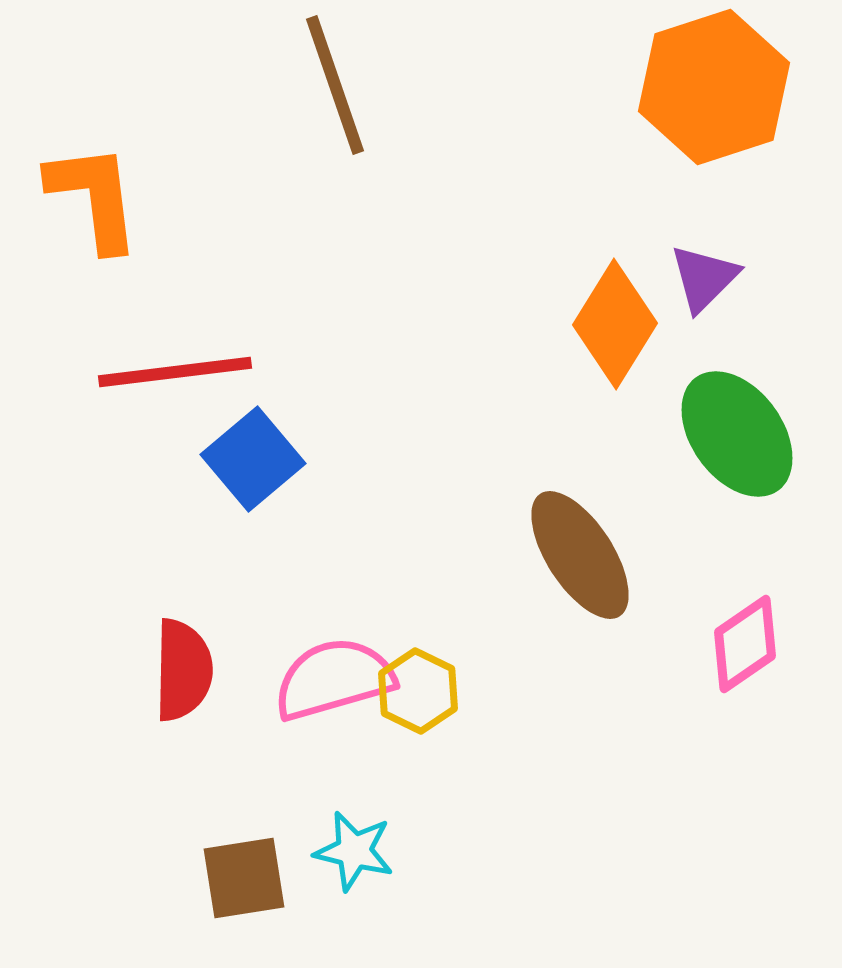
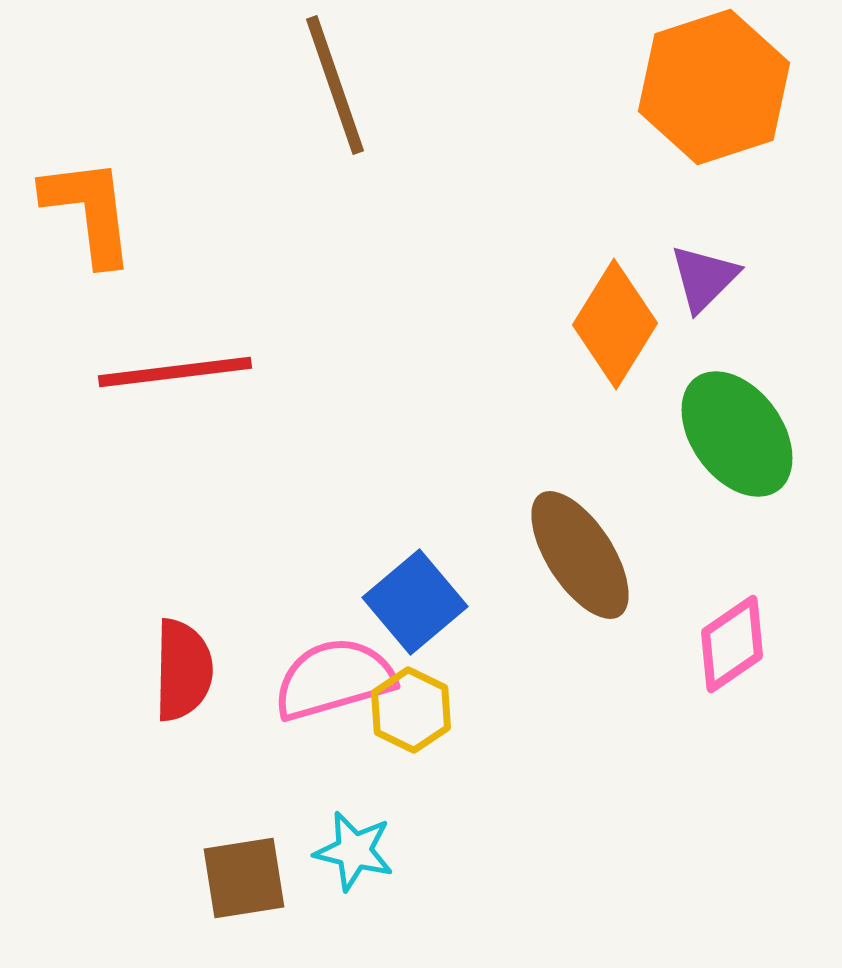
orange L-shape: moved 5 px left, 14 px down
blue square: moved 162 px right, 143 px down
pink diamond: moved 13 px left
yellow hexagon: moved 7 px left, 19 px down
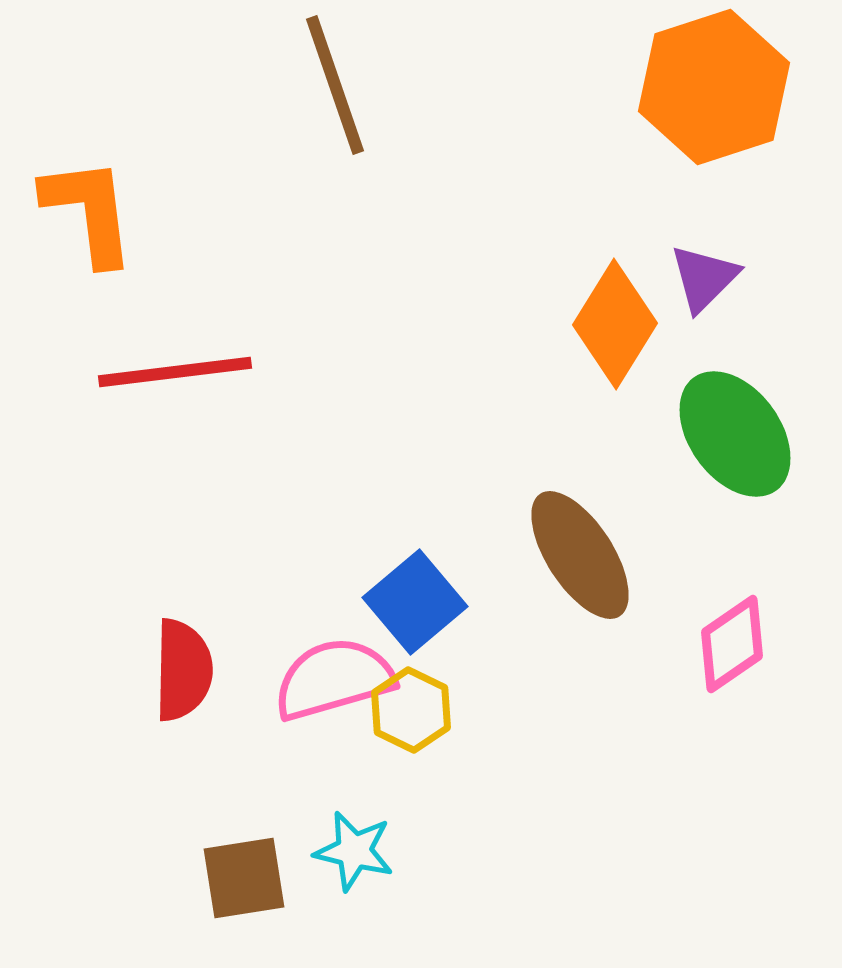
green ellipse: moved 2 px left
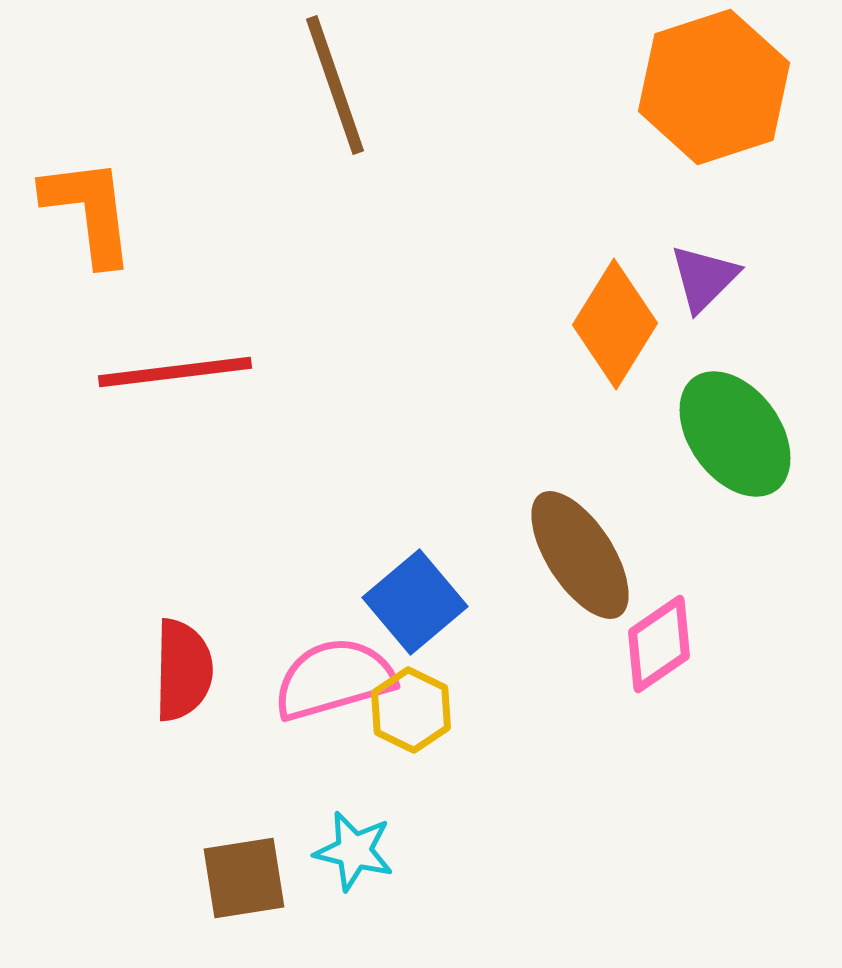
pink diamond: moved 73 px left
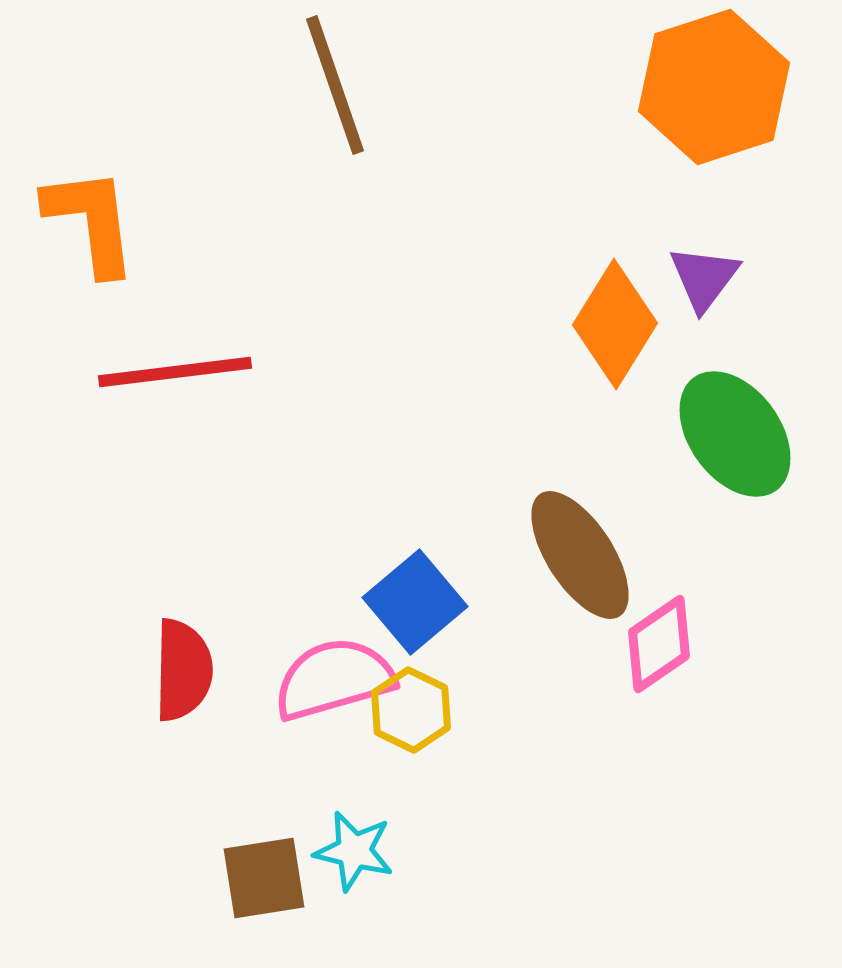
orange L-shape: moved 2 px right, 10 px down
purple triangle: rotated 8 degrees counterclockwise
brown square: moved 20 px right
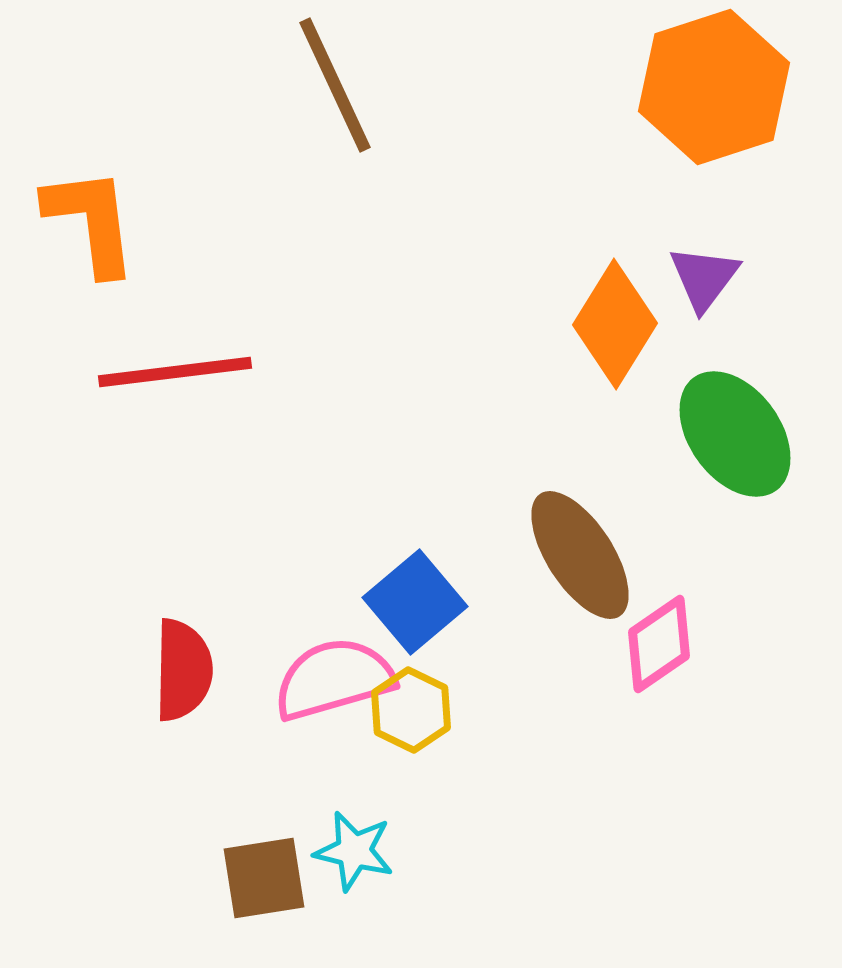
brown line: rotated 6 degrees counterclockwise
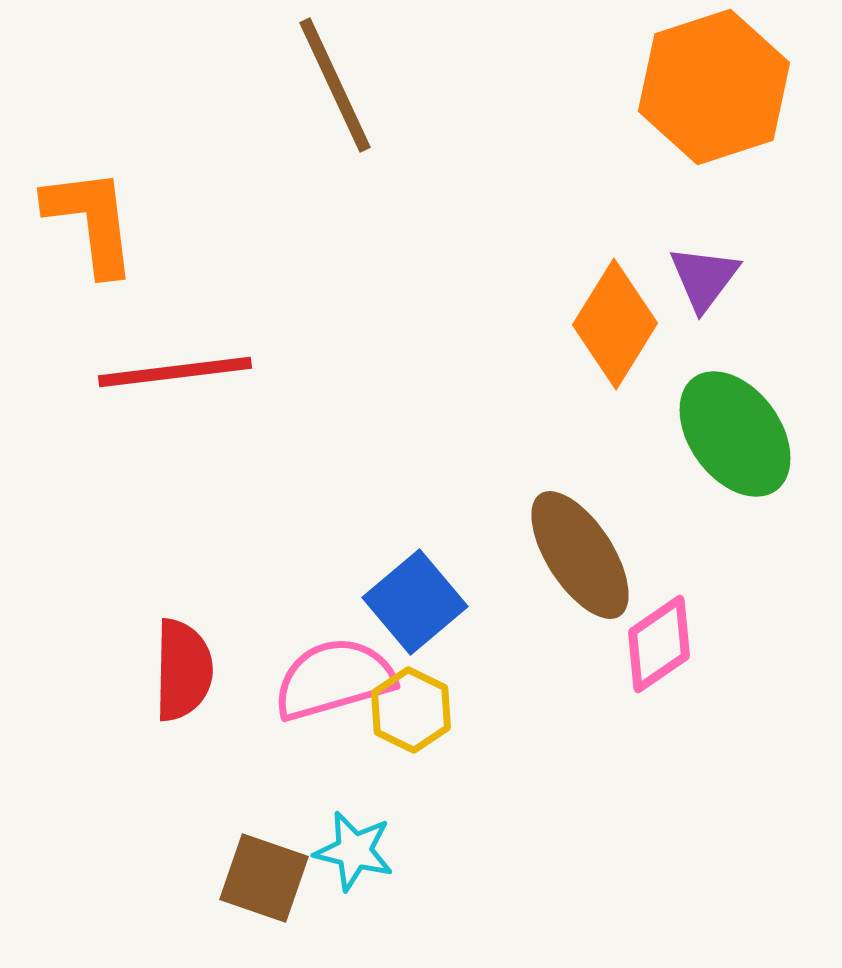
brown square: rotated 28 degrees clockwise
